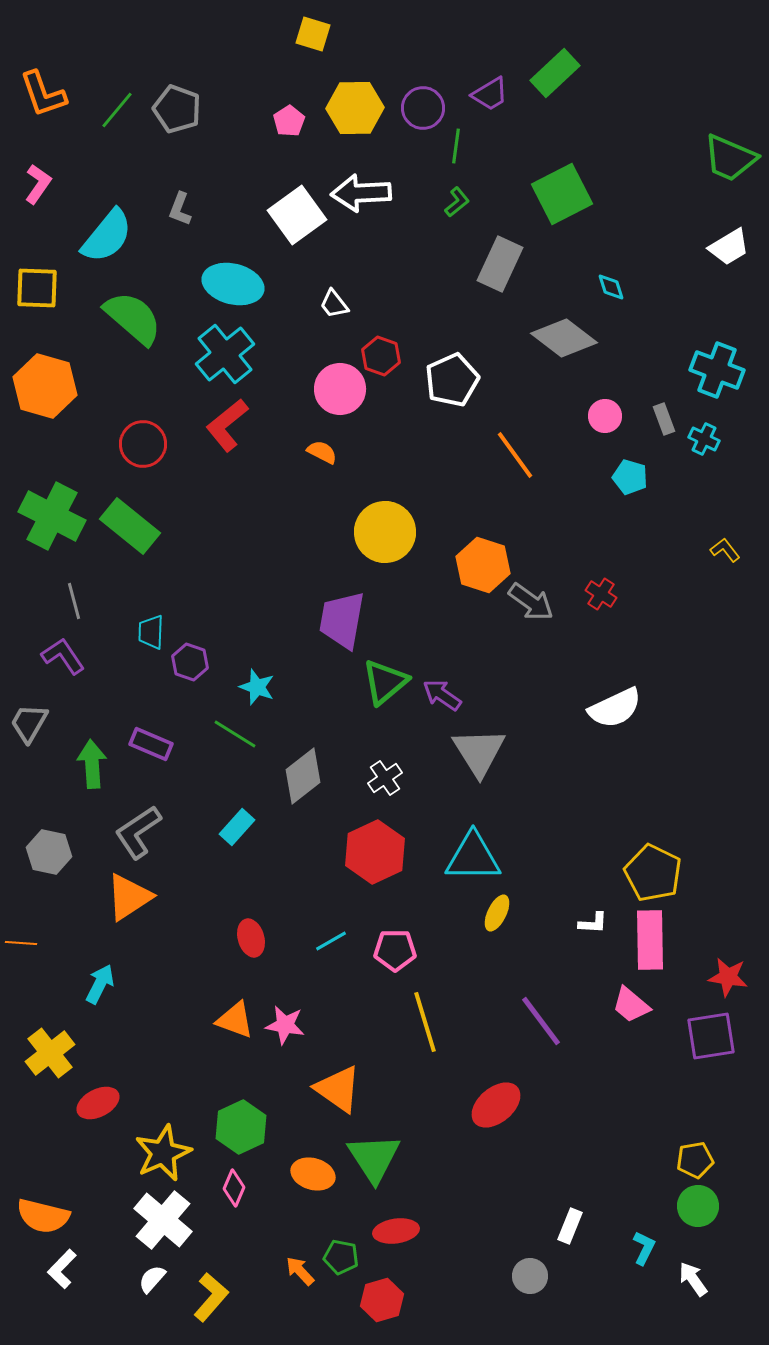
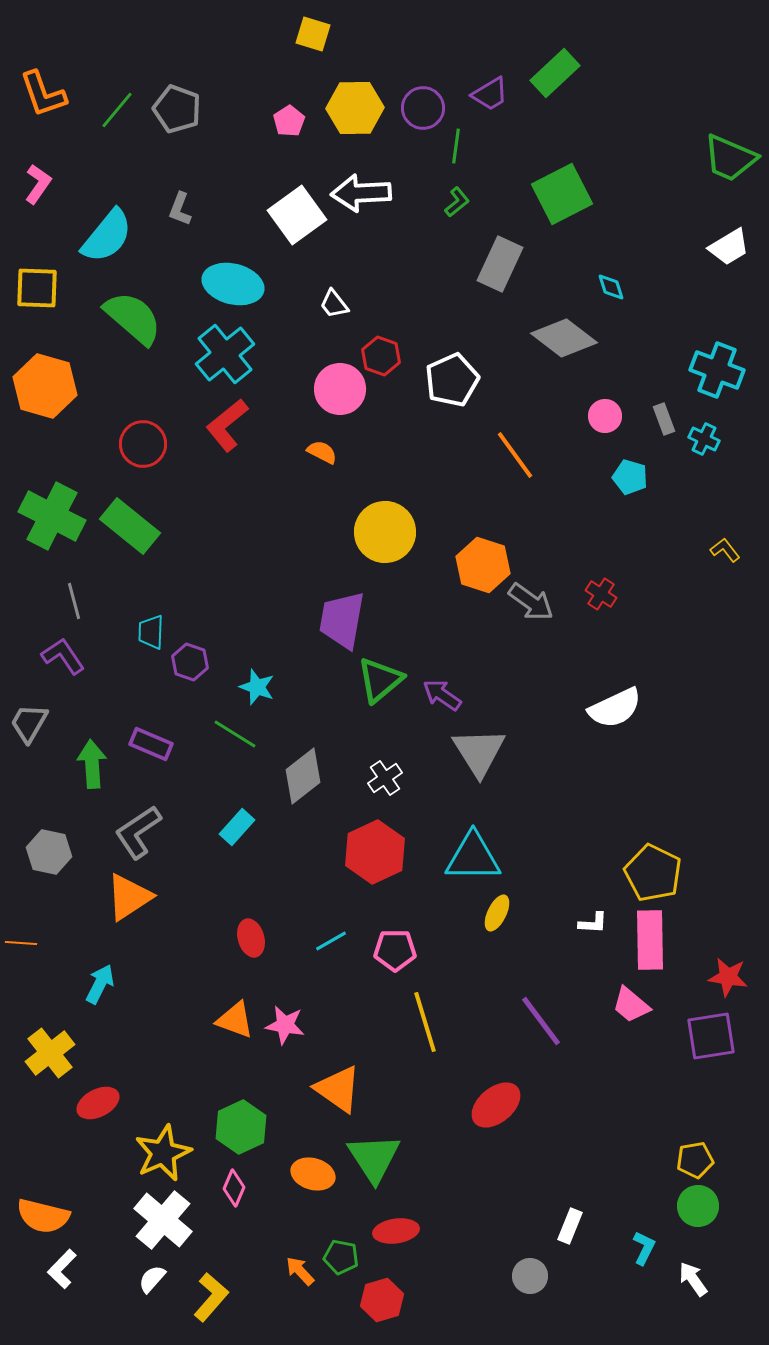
green triangle at (385, 682): moved 5 px left, 2 px up
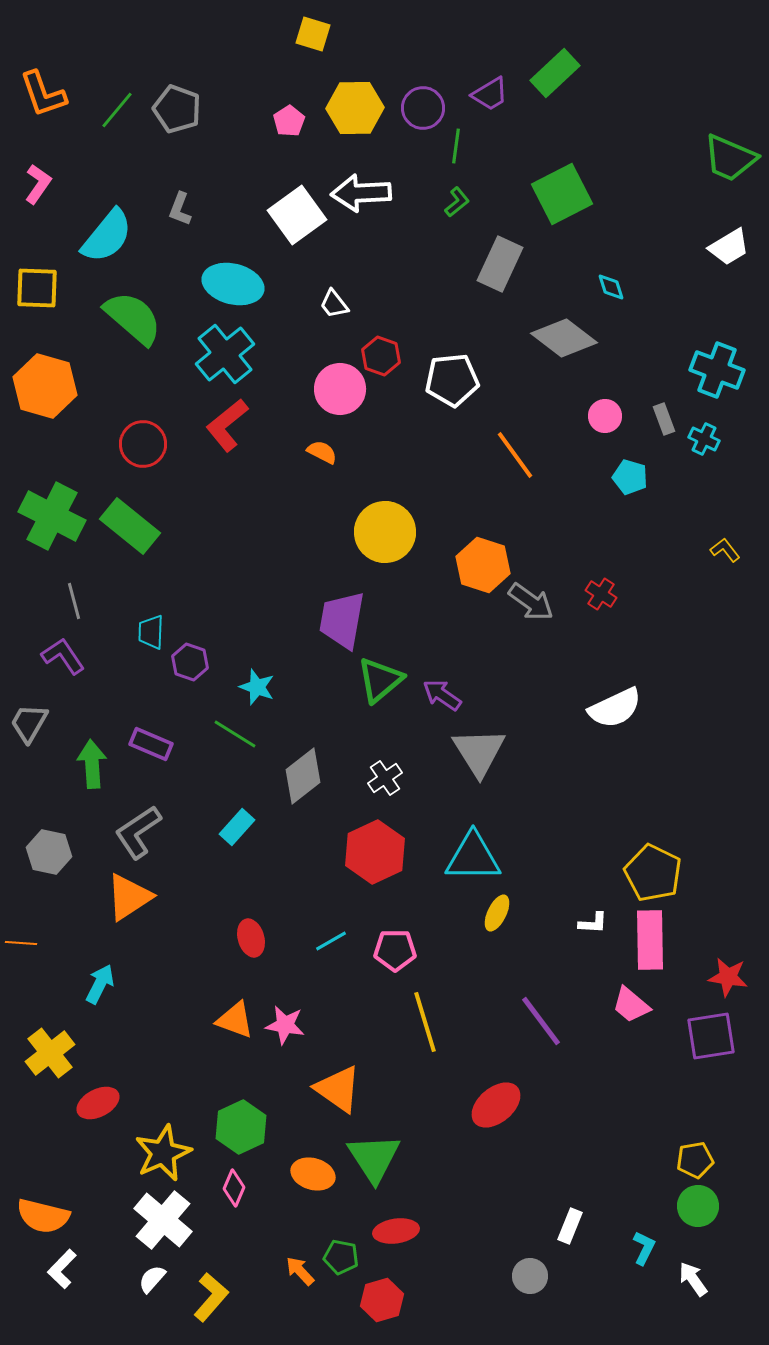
white pentagon at (452, 380): rotated 18 degrees clockwise
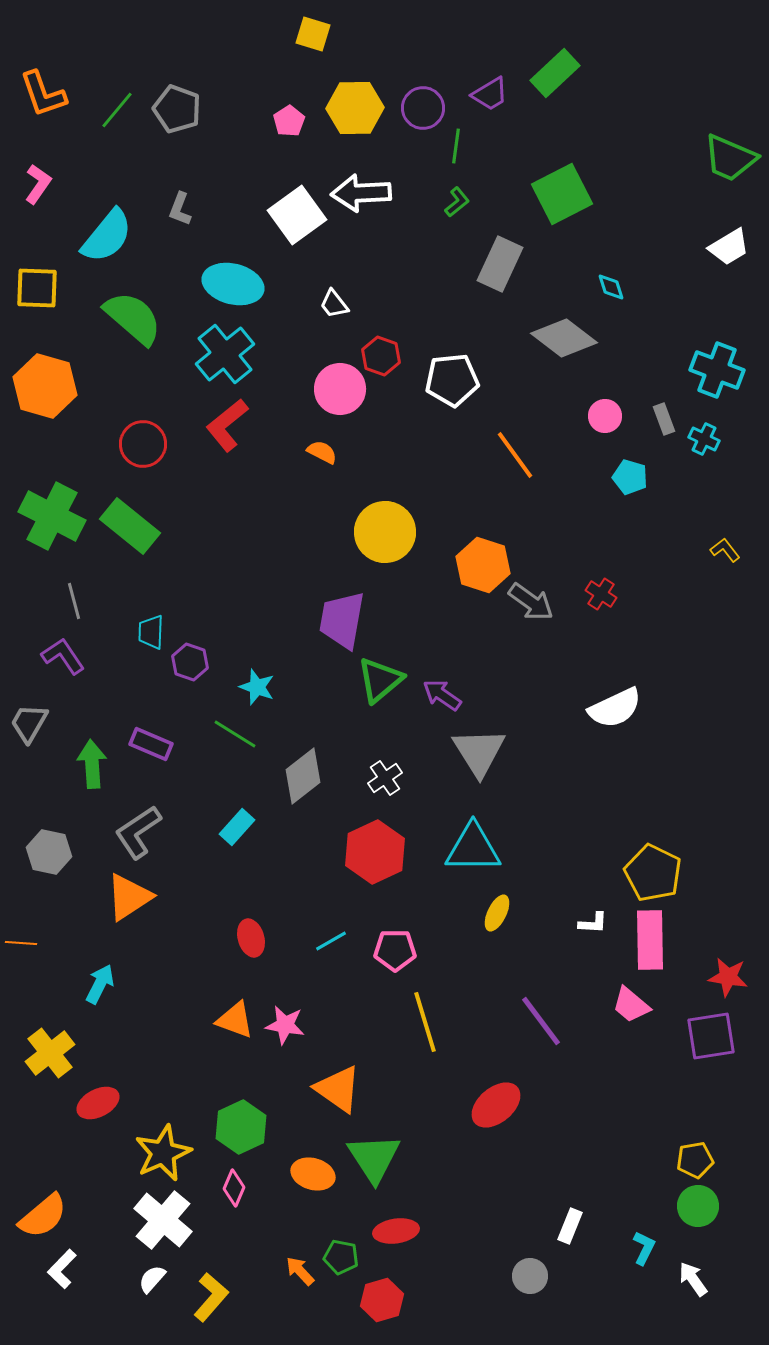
cyan triangle at (473, 857): moved 9 px up
orange semicircle at (43, 1216): rotated 54 degrees counterclockwise
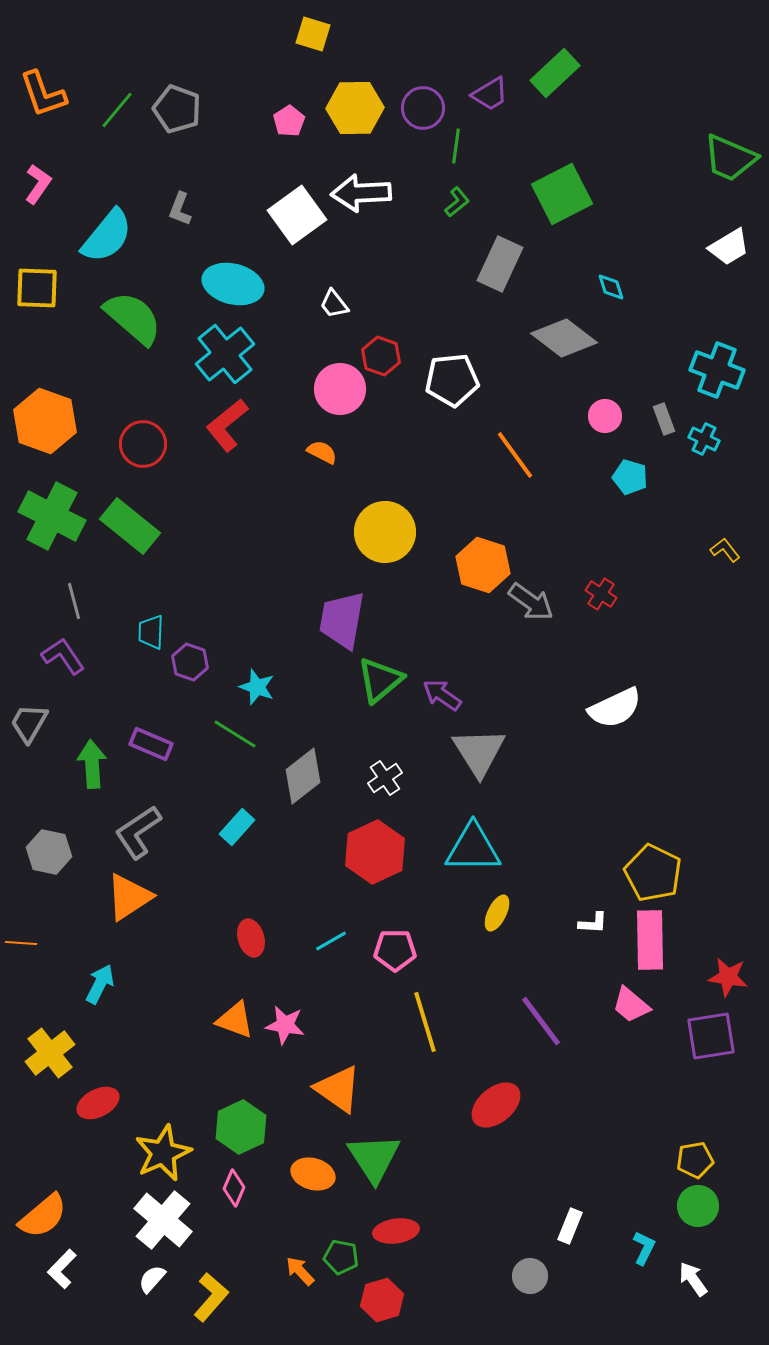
orange hexagon at (45, 386): moved 35 px down; rotated 4 degrees clockwise
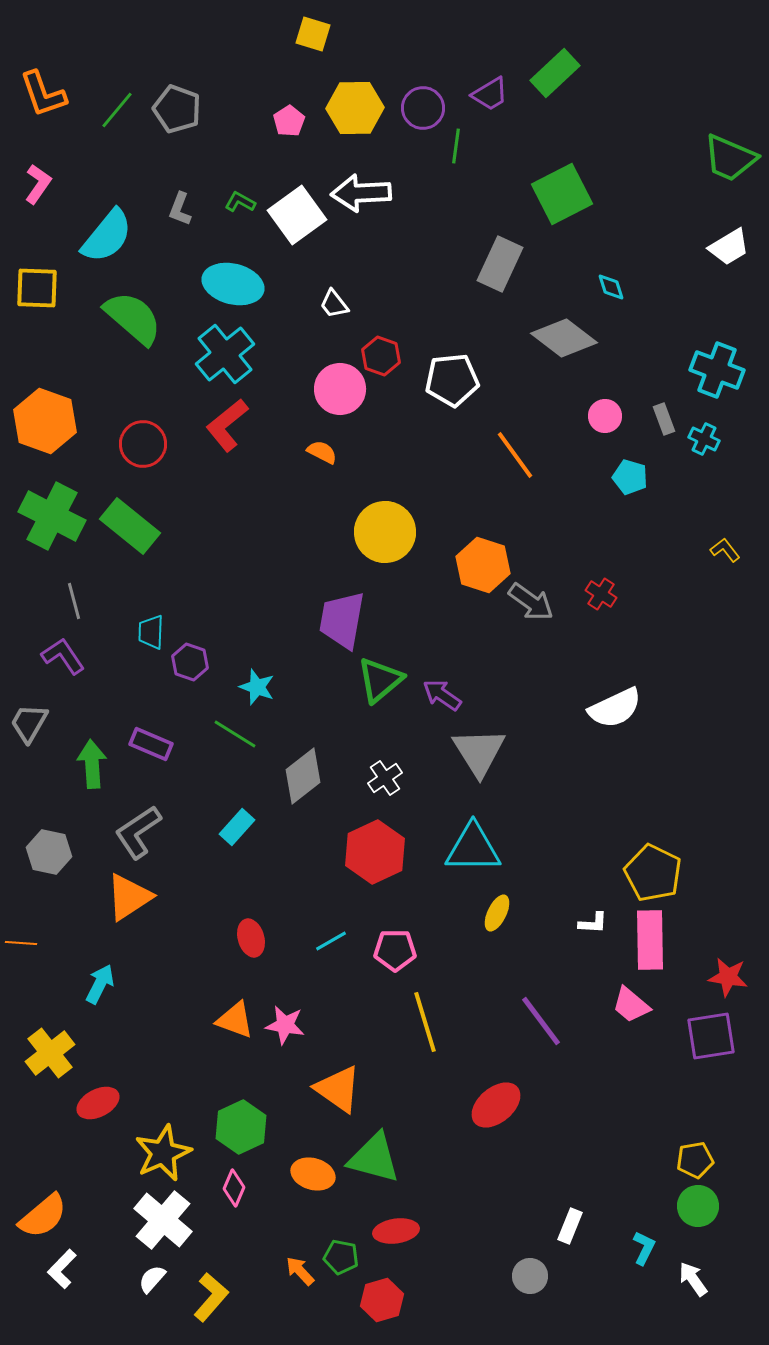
green L-shape at (457, 202): moved 217 px left; rotated 112 degrees counterclockwise
green triangle at (374, 1158): rotated 42 degrees counterclockwise
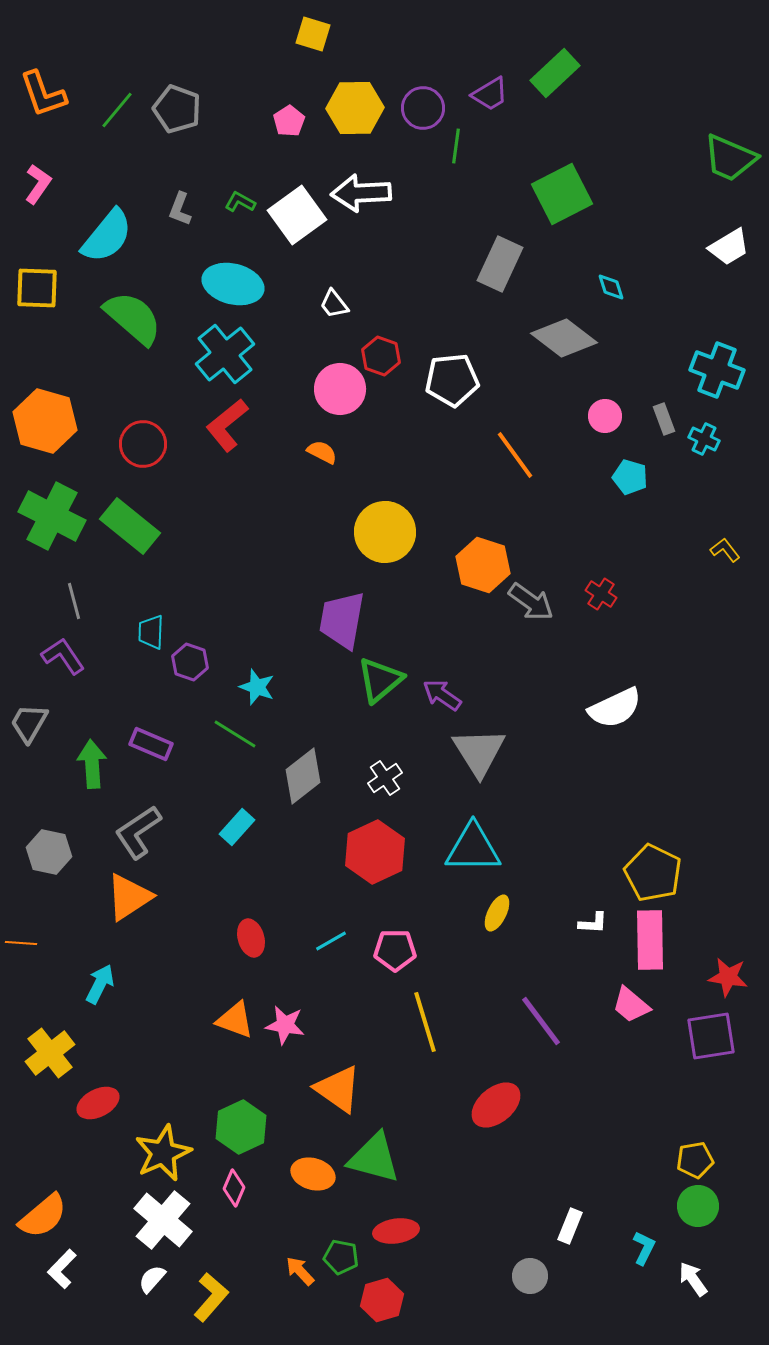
orange hexagon at (45, 421): rotated 4 degrees counterclockwise
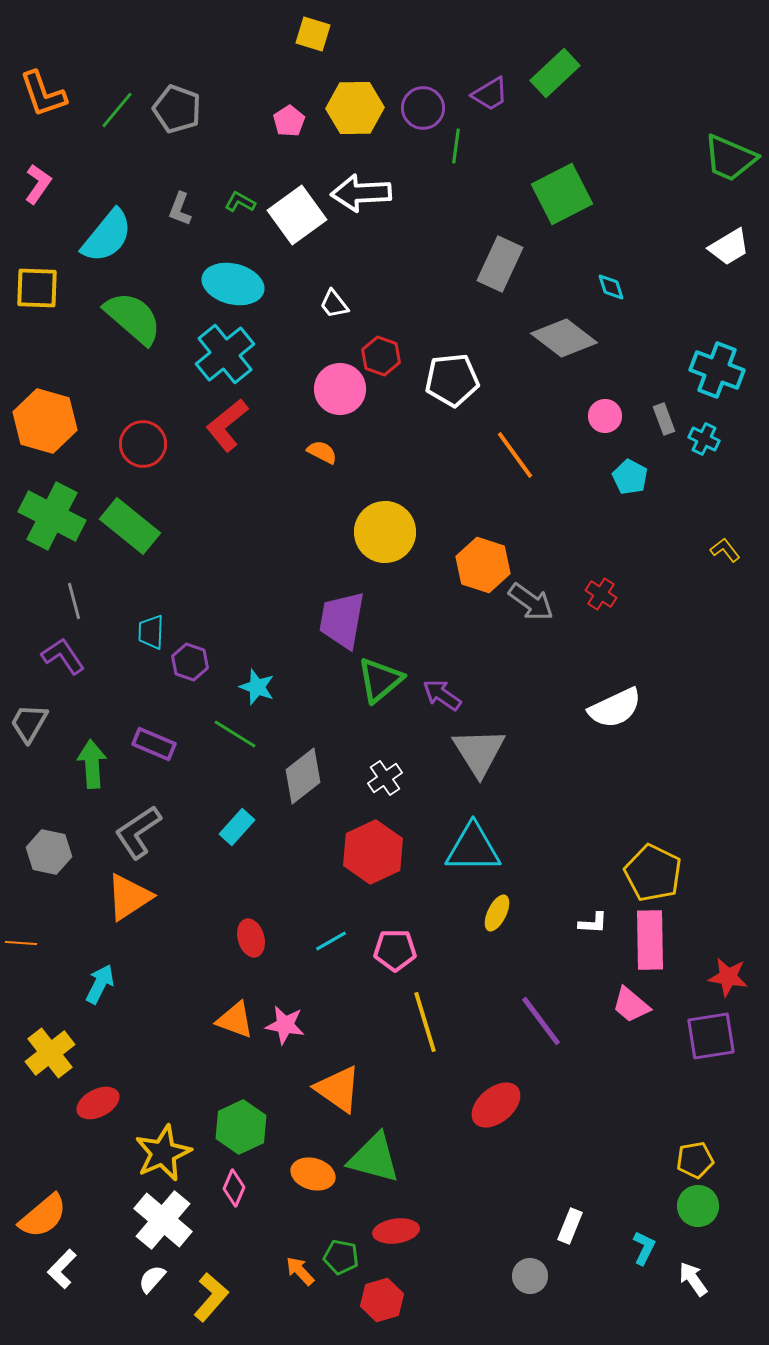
cyan pentagon at (630, 477): rotated 12 degrees clockwise
purple rectangle at (151, 744): moved 3 px right
red hexagon at (375, 852): moved 2 px left
